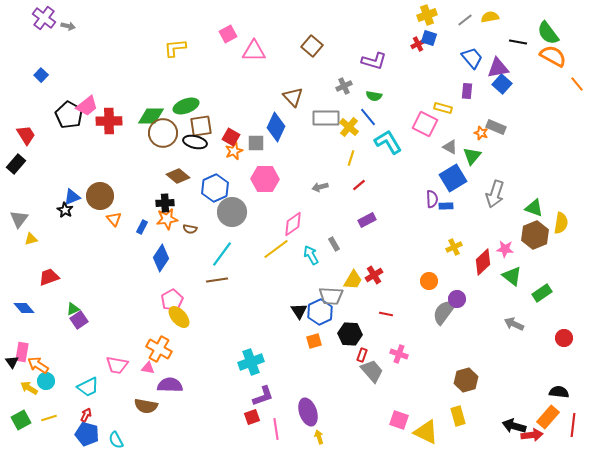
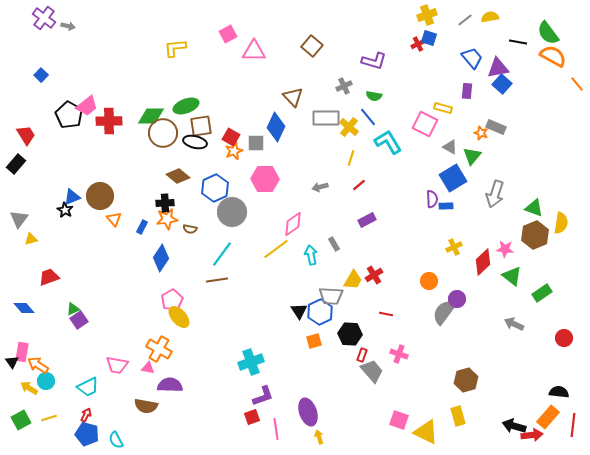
cyan arrow at (311, 255): rotated 18 degrees clockwise
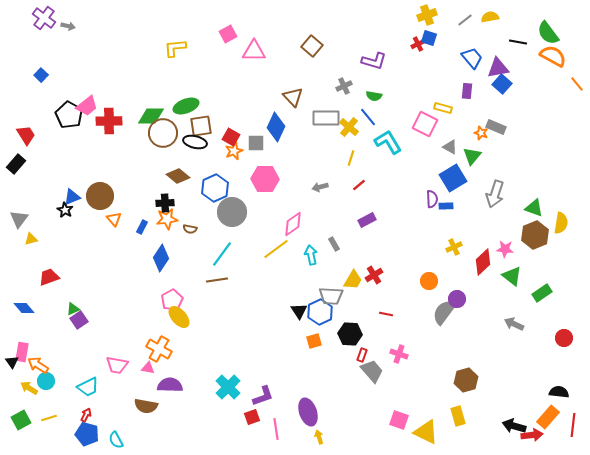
cyan cross at (251, 362): moved 23 px left, 25 px down; rotated 25 degrees counterclockwise
